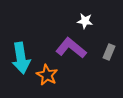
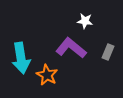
gray rectangle: moved 1 px left
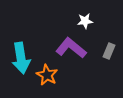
white star: rotated 14 degrees counterclockwise
gray rectangle: moved 1 px right, 1 px up
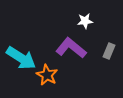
cyan arrow: rotated 48 degrees counterclockwise
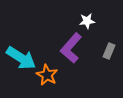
white star: moved 2 px right
purple L-shape: rotated 88 degrees counterclockwise
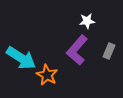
purple L-shape: moved 6 px right, 2 px down
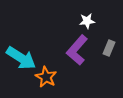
gray rectangle: moved 3 px up
orange star: moved 1 px left, 2 px down
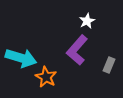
white star: rotated 21 degrees counterclockwise
gray rectangle: moved 17 px down
cyan arrow: rotated 16 degrees counterclockwise
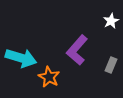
white star: moved 24 px right
gray rectangle: moved 2 px right
orange star: moved 3 px right
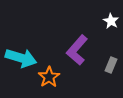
white star: rotated 14 degrees counterclockwise
orange star: rotated 10 degrees clockwise
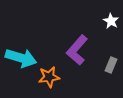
orange star: rotated 25 degrees clockwise
